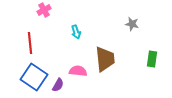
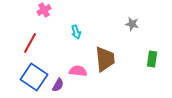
red line: rotated 35 degrees clockwise
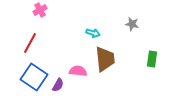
pink cross: moved 4 px left
cyan arrow: moved 17 px right, 1 px down; rotated 56 degrees counterclockwise
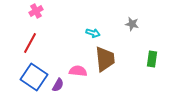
pink cross: moved 4 px left, 1 px down
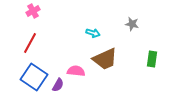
pink cross: moved 3 px left
brown trapezoid: rotated 72 degrees clockwise
pink semicircle: moved 2 px left
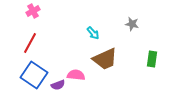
cyan arrow: rotated 32 degrees clockwise
pink semicircle: moved 4 px down
blue square: moved 2 px up
purple semicircle: rotated 40 degrees clockwise
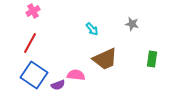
cyan arrow: moved 1 px left, 4 px up
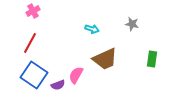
cyan arrow: rotated 32 degrees counterclockwise
pink semicircle: rotated 66 degrees counterclockwise
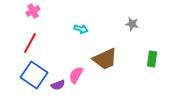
cyan arrow: moved 11 px left
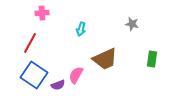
pink cross: moved 9 px right, 2 px down; rotated 24 degrees clockwise
cyan arrow: rotated 88 degrees clockwise
